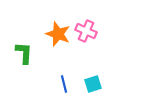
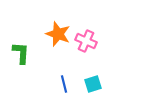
pink cross: moved 10 px down
green L-shape: moved 3 px left
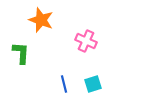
orange star: moved 17 px left, 14 px up
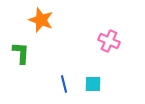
pink cross: moved 23 px right
cyan square: rotated 18 degrees clockwise
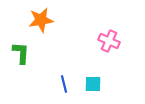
orange star: rotated 30 degrees counterclockwise
